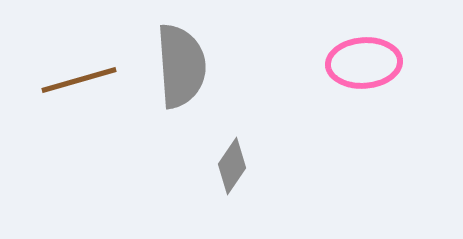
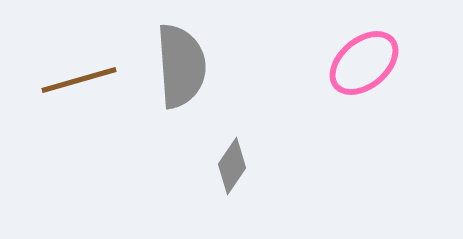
pink ellipse: rotated 36 degrees counterclockwise
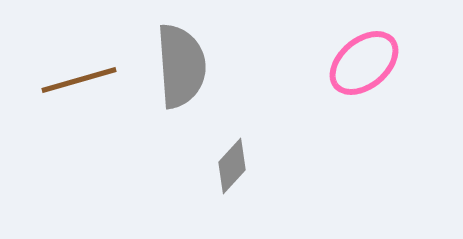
gray diamond: rotated 8 degrees clockwise
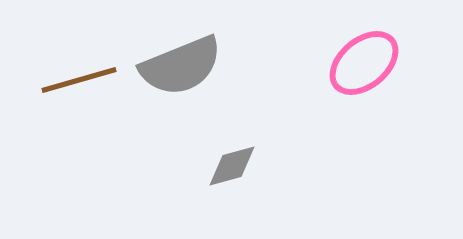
gray semicircle: rotated 72 degrees clockwise
gray diamond: rotated 32 degrees clockwise
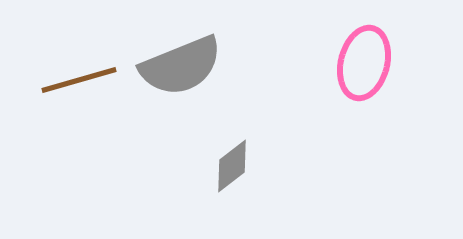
pink ellipse: rotated 36 degrees counterclockwise
gray diamond: rotated 22 degrees counterclockwise
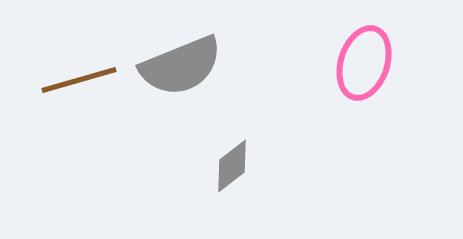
pink ellipse: rotated 4 degrees clockwise
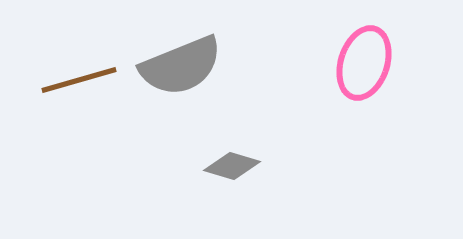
gray diamond: rotated 54 degrees clockwise
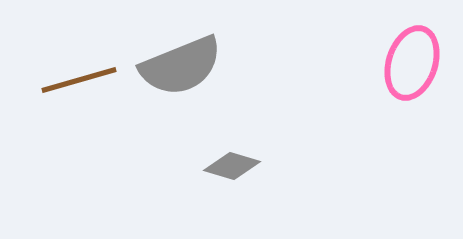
pink ellipse: moved 48 px right
